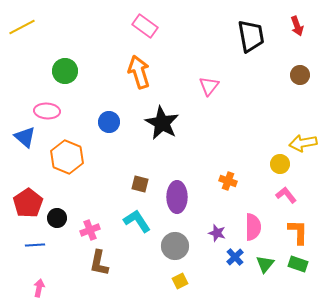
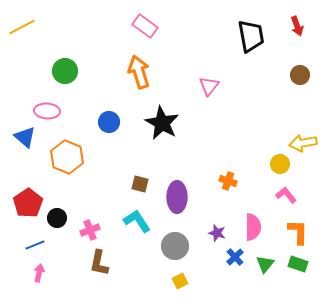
blue line: rotated 18 degrees counterclockwise
pink arrow: moved 15 px up
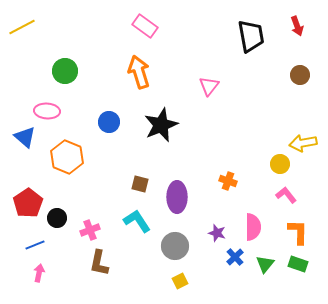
black star: moved 1 px left, 2 px down; rotated 20 degrees clockwise
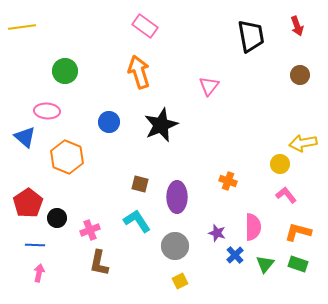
yellow line: rotated 20 degrees clockwise
orange L-shape: rotated 76 degrees counterclockwise
blue line: rotated 24 degrees clockwise
blue cross: moved 2 px up
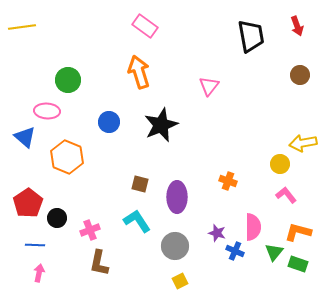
green circle: moved 3 px right, 9 px down
blue cross: moved 4 px up; rotated 24 degrees counterclockwise
green triangle: moved 9 px right, 12 px up
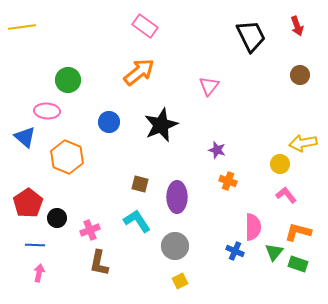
black trapezoid: rotated 16 degrees counterclockwise
orange arrow: rotated 68 degrees clockwise
purple star: moved 83 px up
